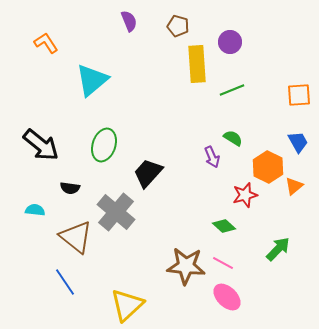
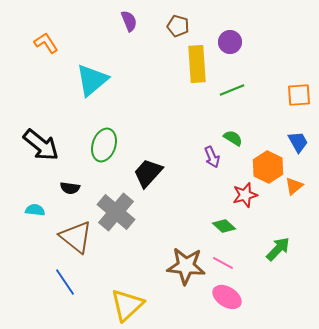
pink ellipse: rotated 12 degrees counterclockwise
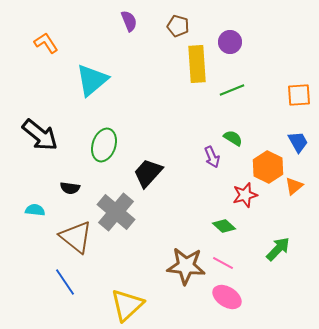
black arrow: moved 1 px left, 10 px up
